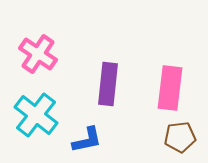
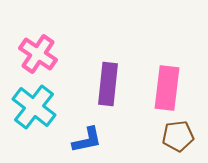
pink rectangle: moved 3 px left
cyan cross: moved 2 px left, 8 px up
brown pentagon: moved 2 px left, 1 px up
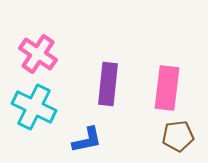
cyan cross: rotated 12 degrees counterclockwise
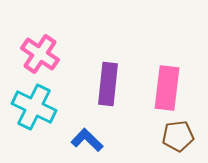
pink cross: moved 2 px right
blue L-shape: rotated 124 degrees counterclockwise
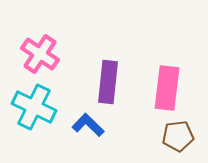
purple rectangle: moved 2 px up
blue L-shape: moved 1 px right, 15 px up
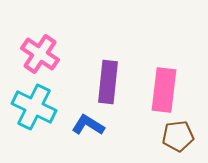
pink rectangle: moved 3 px left, 2 px down
blue L-shape: rotated 12 degrees counterclockwise
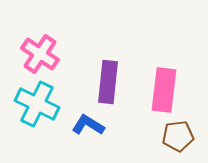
cyan cross: moved 3 px right, 3 px up
